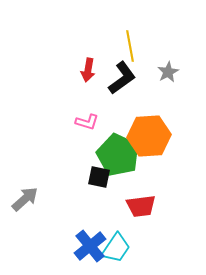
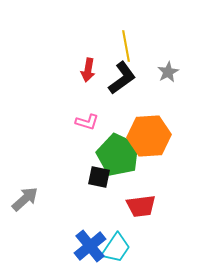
yellow line: moved 4 px left
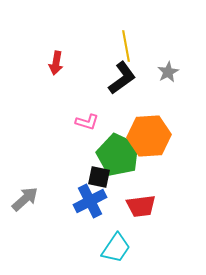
red arrow: moved 32 px left, 7 px up
blue cross: moved 45 px up; rotated 12 degrees clockwise
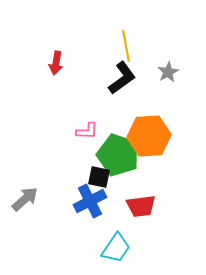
pink L-shape: moved 9 px down; rotated 15 degrees counterclockwise
green pentagon: rotated 6 degrees counterclockwise
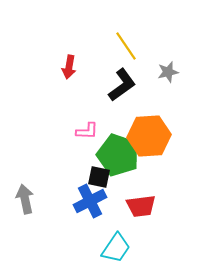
yellow line: rotated 24 degrees counterclockwise
red arrow: moved 13 px right, 4 px down
gray star: rotated 15 degrees clockwise
black L-shape: moved 7 px down
gray arrow: rotated 60 degrees counterclockwise
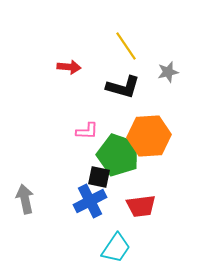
red arrow: rotated 95 degrees counterclockwise
black L-shape: moved 1 px right, 2 px down; rotated 52 degrees clockwise
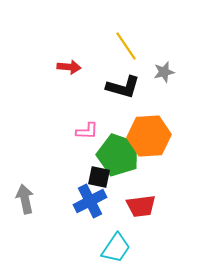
gray star: moved 4 px left
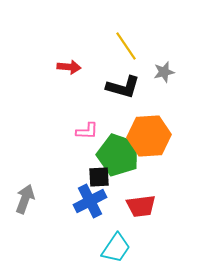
black square: rotated 15 degrees counterclockwise
gray arrow: rotated 32 degrees clockwise
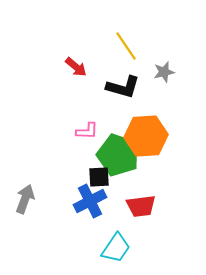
red arrow: moved 7 px right; rotated 35 degrees clockwise
orange hexagon: moved 3 px left
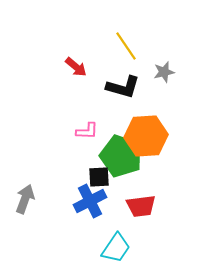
green pentagon: moved 3 px right, 1 px down
